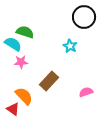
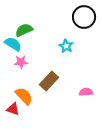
green semicircle: moved 1 px left, 2 px up; rotated 42 degrees counterclockwise
cyan star: moved 4 px left
pink semicircle: rotated 16 degrees clockwise
red triangle: rotated 16 degrees counterclockwise
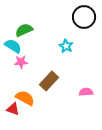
cyan semicircle: moved 2 px down
orange semicircle: moved 1 px right, 2 px down; rotated 18 degrees counterclockwise
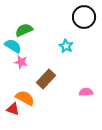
pink star: rotated 16 degrees clockwise
brown rectangle: moved 3 px left, 2 px up
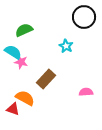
cyan semicircle: moved 6 px down
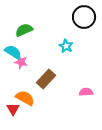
red triangle: rotated 40 degrees clockwise
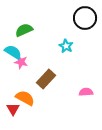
black circle: moved 1 px right, 1 px down
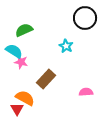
cyan semicircle: moved 1 px right, 1 px up
red triangle: moved 4 px right
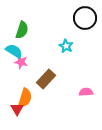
green semicircle: moved 2 px left; rotated 132 degrees clockwise
orange semicircle: rotated 78 degrees clockwise
